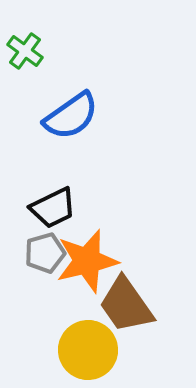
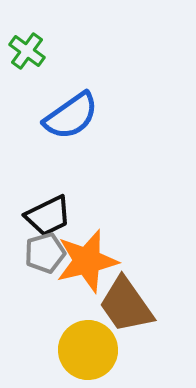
green cross: moved 2 px right
black trapezoid: moved 5 px left, 8 px down
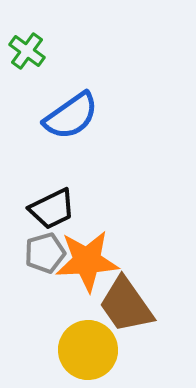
black trapezoid: moved 4 px right, 7 px up
orange star: rotated 10 degrees clockwise
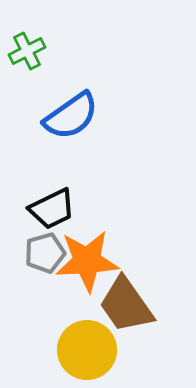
green cross: rotated 27 degrees clockwise
yellow circle: moved 1 px left
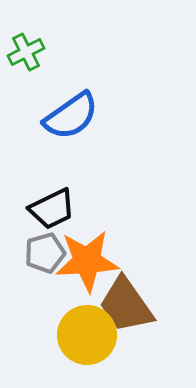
green cross: moved 1 px left, 1 px down
yellow circle: moved 15 px up
